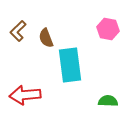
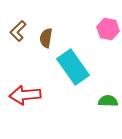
brown semicircle: rotated 30 degrees clockwise
cyan rectangle: moved 3 px right, 2 px down; rotated 28 degrees counterclockwise
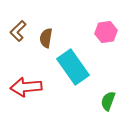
pink hexagon: moved 2 px left, 3 px down; rotated 20 degrees counterclockwise
red arrow: moved 1 px right, 8 px up
green semicircle: rotated 72 degrees counterclockwise
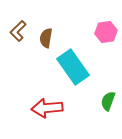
red arrow: moved 21 px right, 21 px down
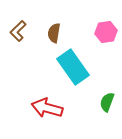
brown semicircle: moved 8 px right, 5 px up
green semicircle: moved 1 px left, 1 px down
red arrow: rotated 20 degrees clockwise
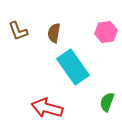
brown L-shape: rotated 65 degrees counterclockwise
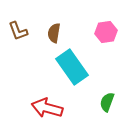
cyan rectangle: moved 1 px left
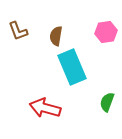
brown semicircle: moved 2 px right, 3 px down
cyan rectangle: rotated 12 degrees clockwise
red arrow: moved 2 px left
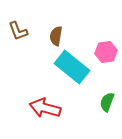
pink hexagon: moved 20 px down
cyan rectangle: rotated 28 degrees counterclockwise
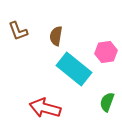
cyan rectangle: moved 2 px right, 2 px down
